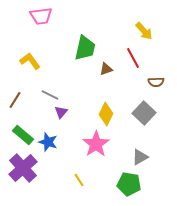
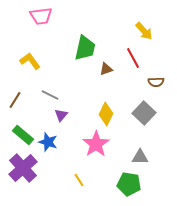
purple triangle: moved 3 px down
gray triangle: rotated 30 degrees clockwise
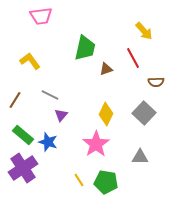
purple cross: rotated 8 degrees clockwise
green pentagon: moved 23 px left, 2 px up
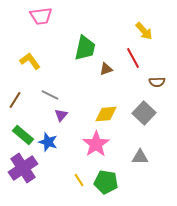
brown semicircle: moved 1 px right
yellow diamond: rotated 60 degrees clockwise
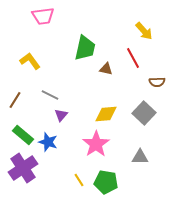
pink trapezoid: moved 2 px right
brown triangle: rotated 32 degrees clockwise
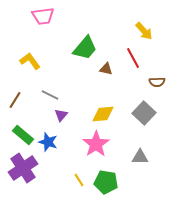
green trapezoid: rotated 28 degrees clockwise
yellow diamond: moved 3 px left
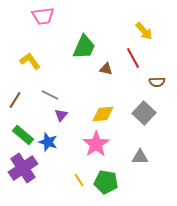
green trapezoid: moved 1 px left, 1 px up; rotated 16 degrees counterclockwise
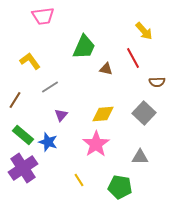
gray line: moved 8 px up; rotated 60 degrees counterclockwise
green pentagon: moved 14 px right, 5 px down
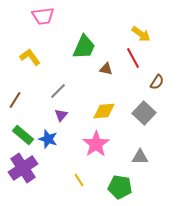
yellow arrow: moved 3 px left, 3 px down; rotated 12 degrees counterclockwise
yellow L-shape: moved 4 px up
brown semicircle: rotated 56 degrees counterclockwise
gray line: moved 8 px right, 4 px down; rotated 12 degrees counterclockwise
yellow diamond: moved 1 px right, 3 px up
blue star: moved 3 px up
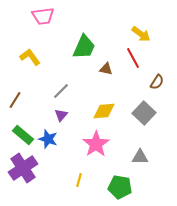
gray line: moved 3 px right
yellow line: rotated 48 degrees clockwise
